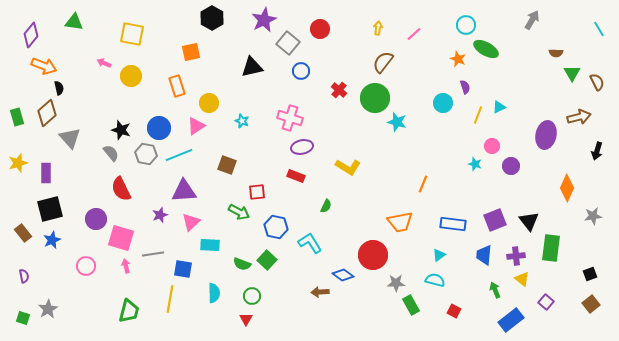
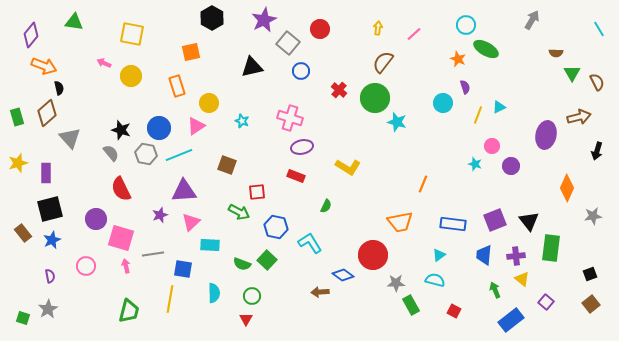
purple semicircle at (24, 276): moved 26 px right
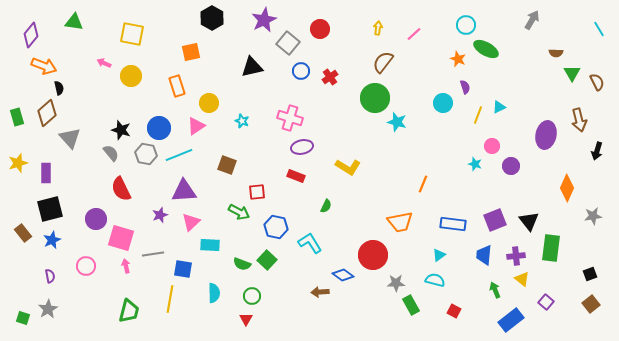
red cross at (339, 90): moved 9 px left, 13 px up; rotated 14 degrees clockwise
brown arrow at (579, 117): moved 3 px down; rotated 90 degrees clockwise
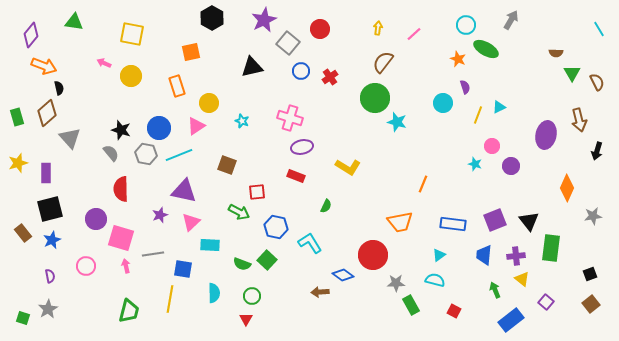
gray arrow at (532, 20): moved 21 px left
red semicircle at (121, 189): rotated 25 degrees clockwise
purple triangle at (184, 191): rotated 16 degrees clockwise
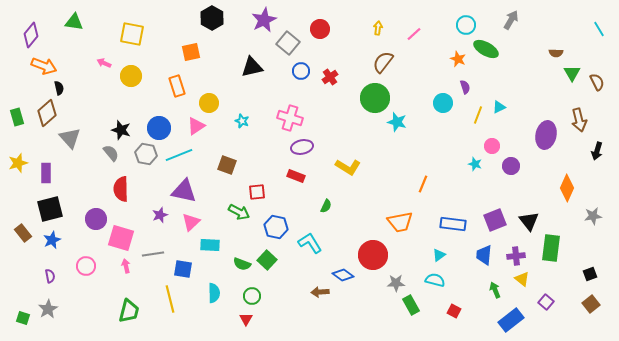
yellow line at (170, 299): rotated 24 degrees counterclockwise
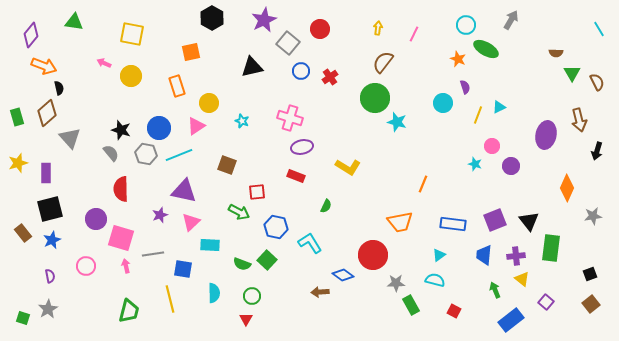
pink line at (414, 34): rotated 21 degrees counterclockwise
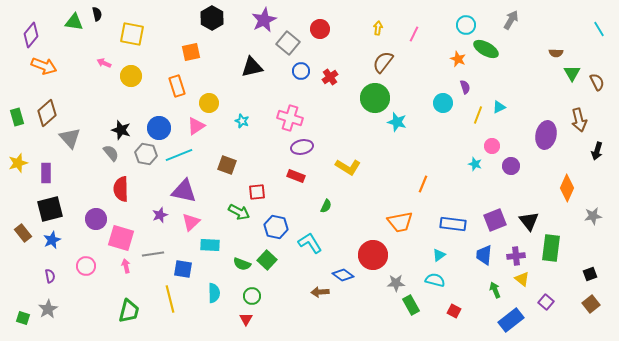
black semicircle at (59, 88): moved 38 px right, 74 px up
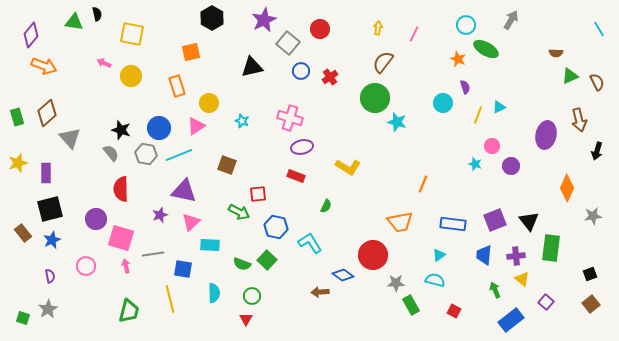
green triangle at (572, 73): moved 2 px left, 3 px down; rotated 36 degrees clockwise
red square at (257, 192): moved 1 px right, 2 px down
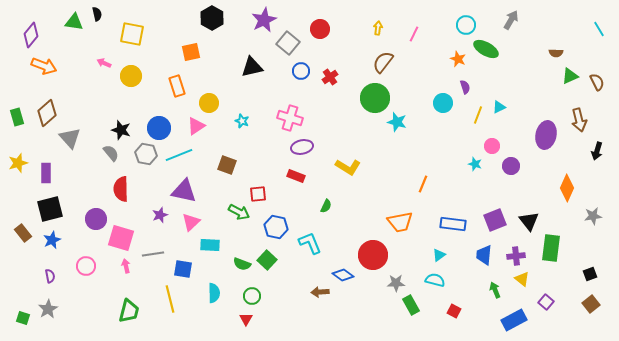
cyan L-shape at (310, 243): rotated 10 degrees clockwise
blue rectangle at (511, 320): moved 3 px right; rotated 10 degrees clockwise
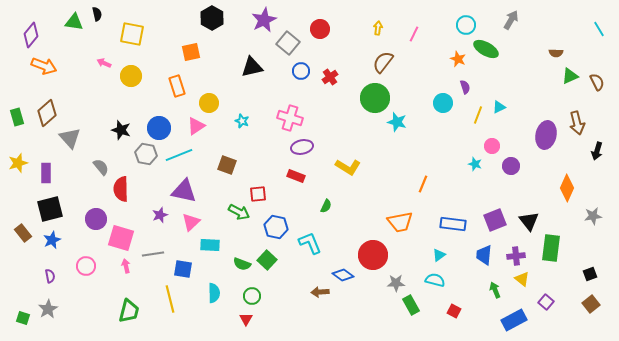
brown arrow at (579, 120): moved 2 px left, 3 px down
gray semicircle at (111, 153): moved 10 px left, 14 px down
